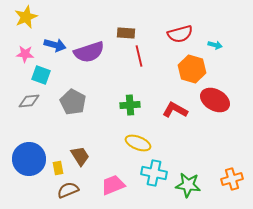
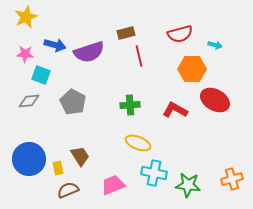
brown rectangle: rotated 18 degrees counterclockwise
orange hexagon: rotated 16 degrees counterclockwise
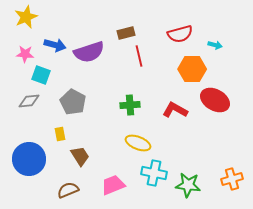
yellow rectangle: moved 2 px right, 34 px up
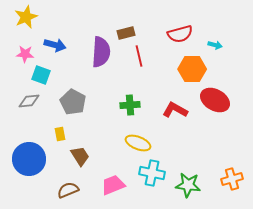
purple semicircle: moved 12 px right; rotated 68 degrees counterclockwise
cyan cross: moved 2 px left
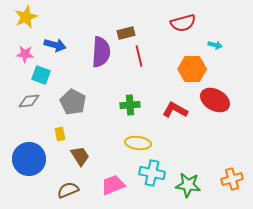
red semicircle: moved 3 px right, 11 px up
yellow ellipse: rotated 15 degrees counterclockwise
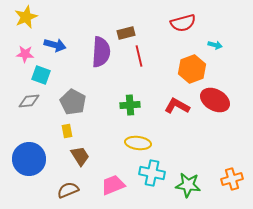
orange hexagon: rotated 20 degrees counterclockwise
red L-shape: moved 2 px right, 4 px up
yellow rectangle: moved 7 px right, 3 px up
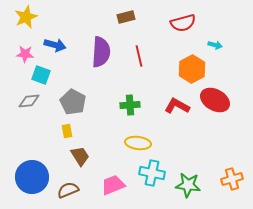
brown rectangle: moved 16 px up
orange hexagon: rotated 8 degrees counterclockwise
blue circle: moved 3 px right, 18 px down
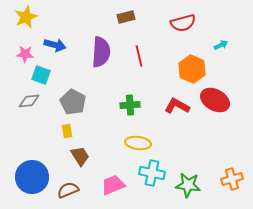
cyan arrow: moved 6 px right; rotated 40 degrees counterclockwise
orange hexagon: rotated 8 degrees counterclockwise
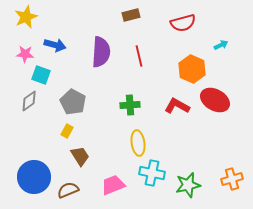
brown rectangle: moved 5 px right, 2 px up
gray diamond: rotated 30 degrees counterclockwise
yellow rectangle: rotated 40 degrees clockwise
yellow ellipse: rotated 75 degrees clockwise
blue circle: moved 2 px right
green star: rotated 20 degrees counterclockwise
